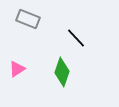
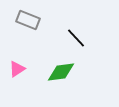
gray rectangle: moved 1 px down
green diamond: moved 1 px left; rotated 64 degrees clockwise
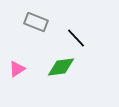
gray rectangle: moved 8 px right, 2 px down
green diamond: moved 5 px up
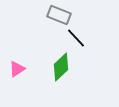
gray rectangle: moved 23 px right, 7 px up
green diamond: rotated 36 degrees counterclockwise
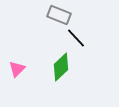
pink triangle: rotated 12 degrees counterclockwise
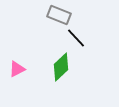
pink triangle: rotated 18 degrees clockwise
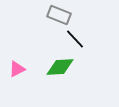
black line: moved 1 px left, 1 px down
green diamond: moved 1 px left; rotated 40 degrees clockwise
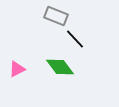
gray rectangle: moved 3 px left, 1 px down
green diamond: rotated 56 degrees clockwise
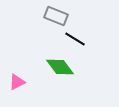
black line: rotated 15 degrees counterclockwise
pink triangle: moved 13 px down
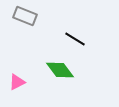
gray rectangle: moved 31 px left
green diamond: moved 3 px down
